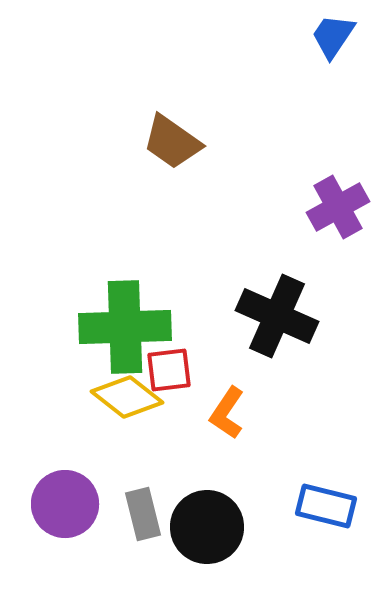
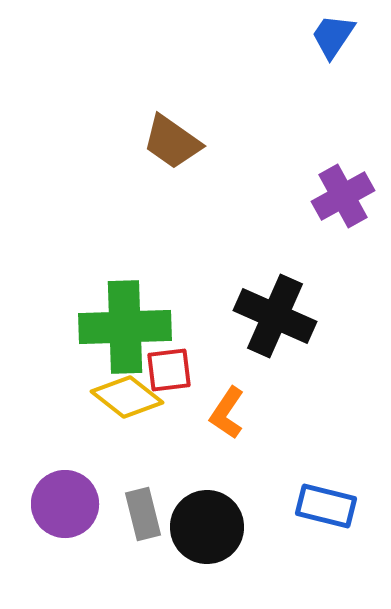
purple cross: moved 5 px right, 11 px up
black cross: moved 2 px left
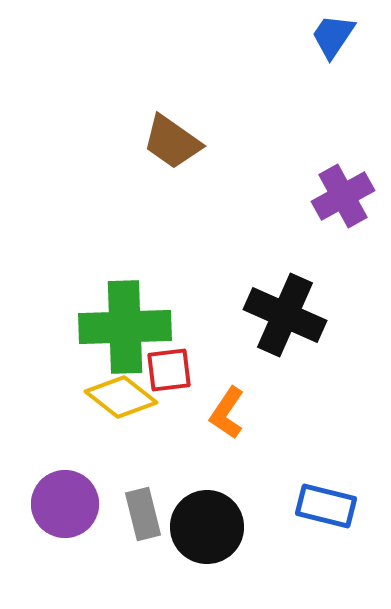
black cross: moved 10 px right, 1 px up
yellow diamond: moved 6 px left
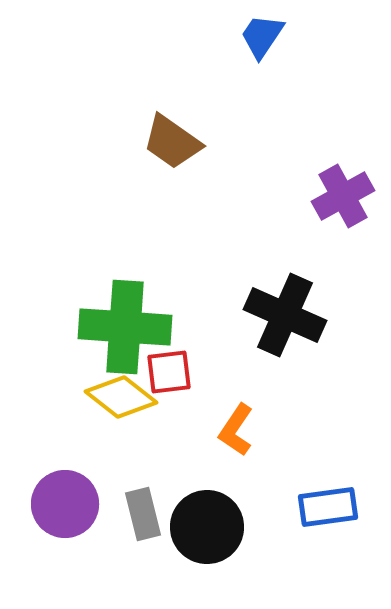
blue trapezoid: moved 71 px left
green cross: rotated 6 degrees clockwise
red square: moved 2 px down
orange L-shape: moved 9 px right, 17 px down
blue rectangle: moved 2 px right, 1 px down; rotated 22 degrees counterclockwise
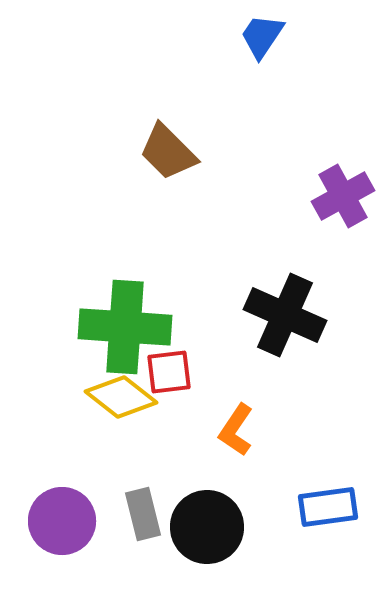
brown trapezoid: moved 4 px left, 10 px down; rotated 10 degrees clockwise
purple circle: moved 3 px left, 17 px down
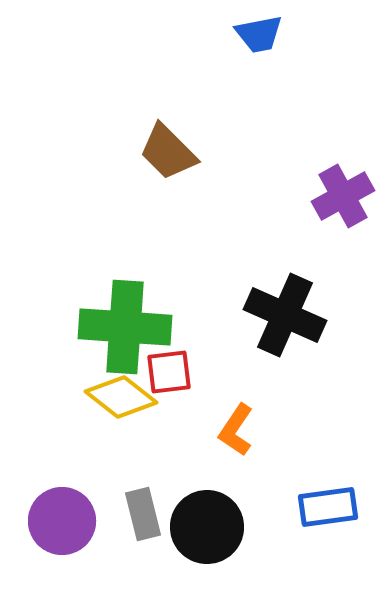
blue trapezoid: moved 3 px left, 2 px up; rotated 135 degrees counterclockwise
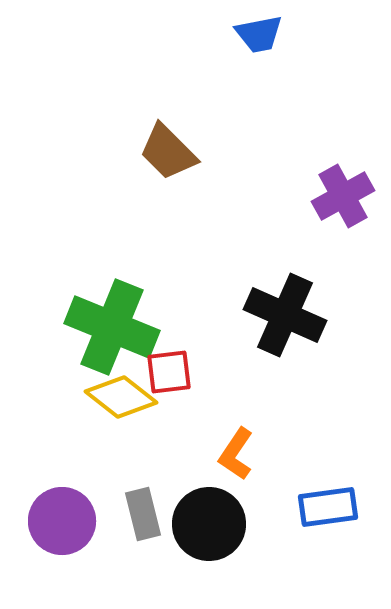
green cross: moved 13 px left; rotated 18 degrees clockwise
orange L-shape: moved 24 px down
black circle: moved 2 px right, 3 px up
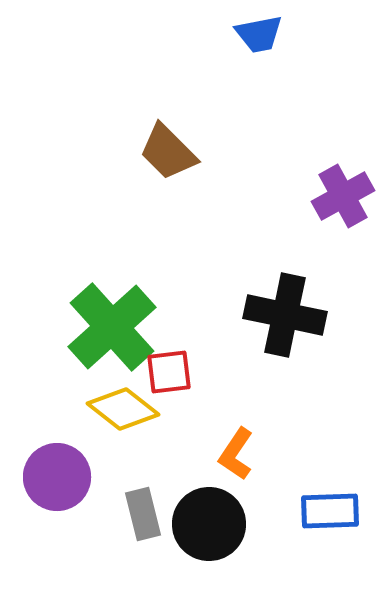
black cross: rotated 12 degrees counterclockwise
green cross: rotated 26 degrees clockwise
yellow diamond: moved 2 px right, 12 px down
blue rectangle: moved 2 px right, 4 px down; rotated 6 degrees clockwise
purple circle: moved 5 px left, 44 px up
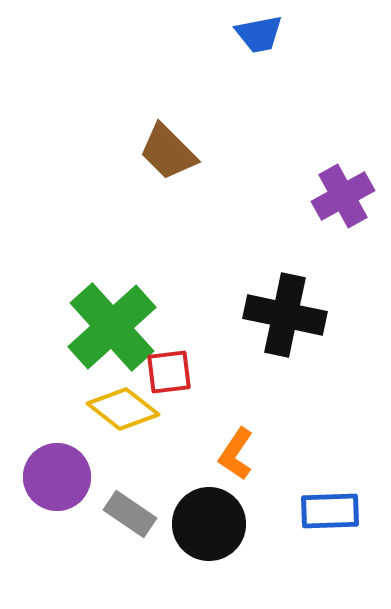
gray rectangle: moved 13 px left; rotated 42 degrees counterclockwise
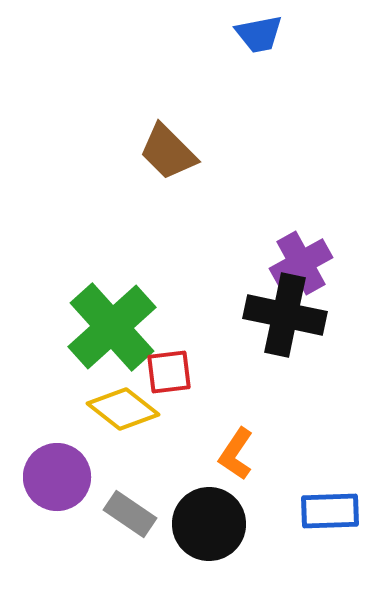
purple cross: moved 42 px left, 67 px down
